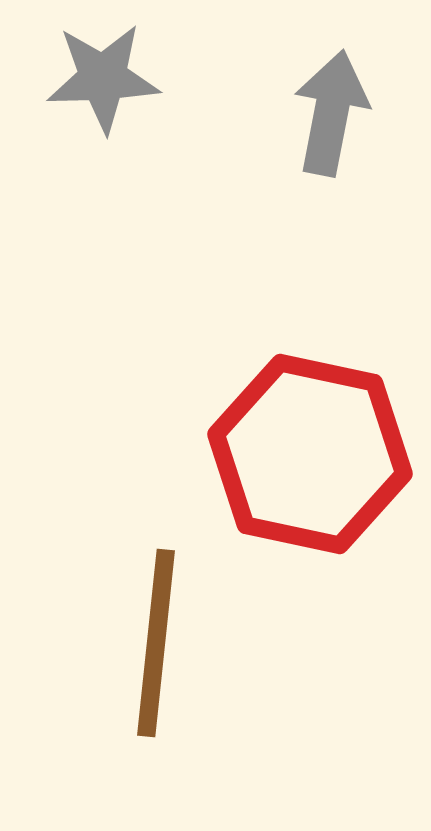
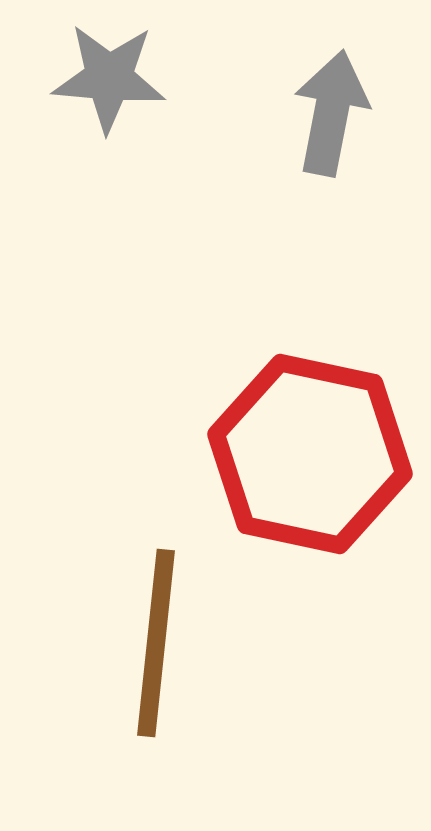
gray star: moved 6 px right; rotated 7 degrees clockwise
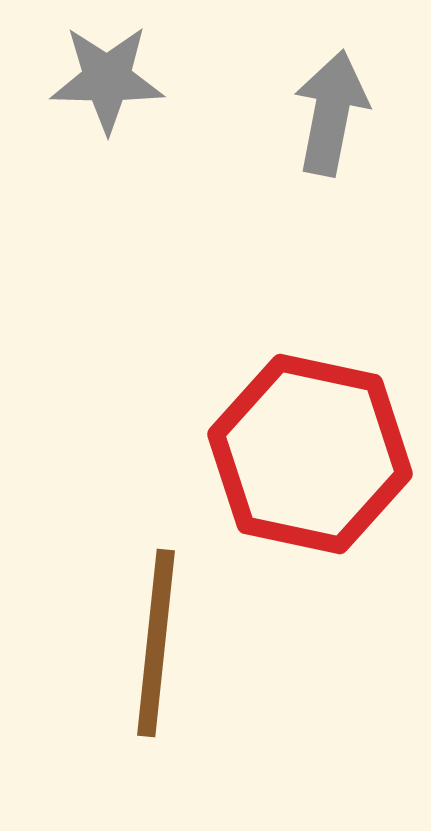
gray star: moved 2 px left, 1 px down; rotated 4 degrees counterclockwise
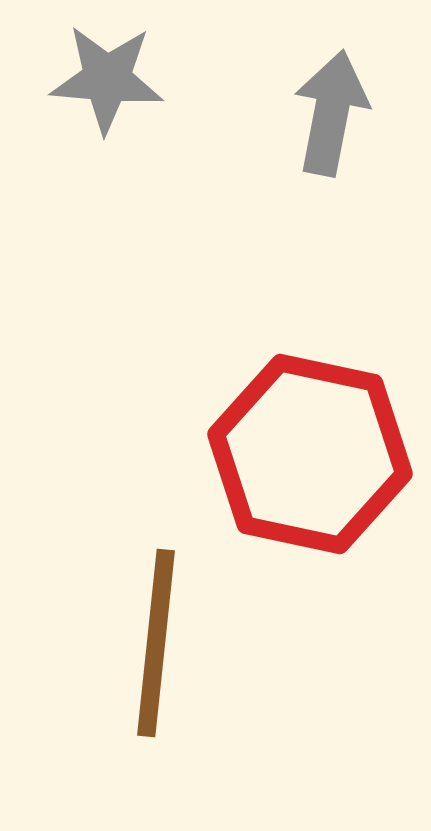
gray star: rotated 4 degrees clockwise
